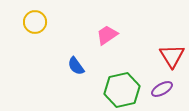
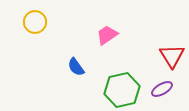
blue semicircle: moved 1 px down
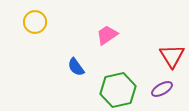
green hexagon: moved 4 px left
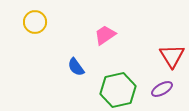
pink trapezoid: moved 2 px left
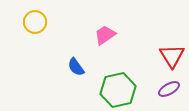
purple ellipse: moved 7 px right
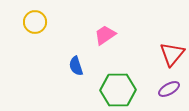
red triangle: moved 2 px up; rotated 12 degrees clockwise
blue semicircle: moved 1 px up; rotated 18 degrees clockwise
green hexagon: rotated 12 degrees clockwise
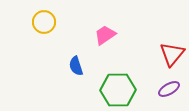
yellow circle: moved 9 px right
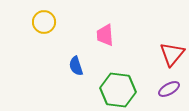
pink trapezoid: rotated 60 degrees counterclockwise
green hexagon: rotated 8 degrees clockwise
